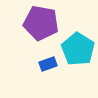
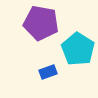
blue rectangle: moved 8 px down
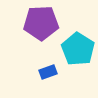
purple pentagon: rotated 12 degrees counterclockwise
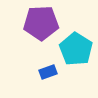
cyan pentagon: moved 2 px left
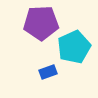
cyan pentagon: moved 2 px left, 2 px up; rotated 16 degrees clockwise
